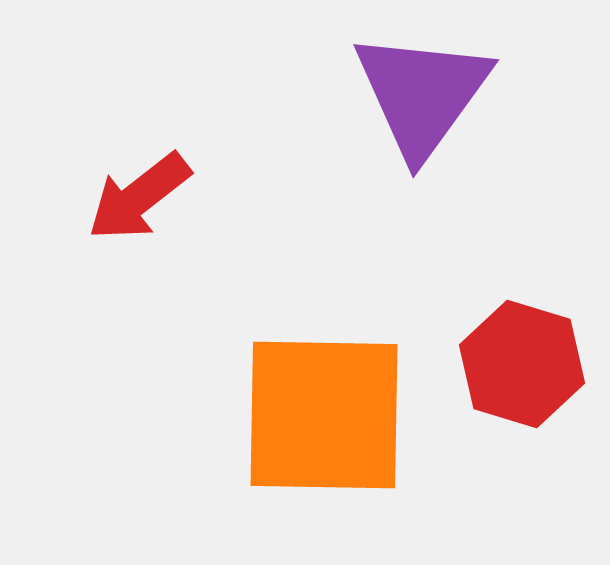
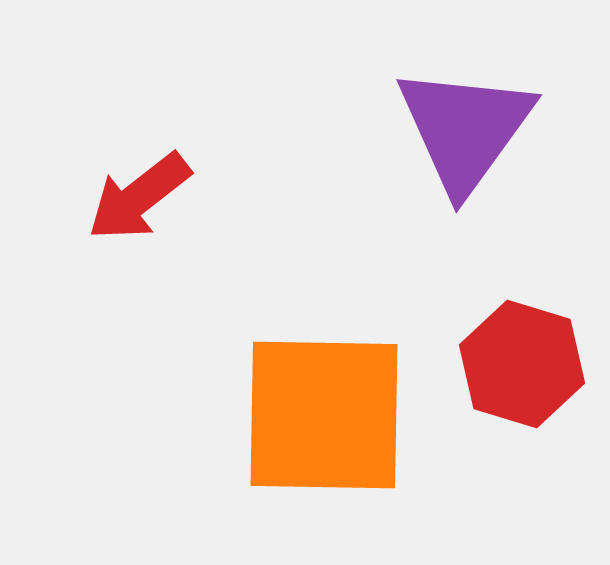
purple triangle: moved 43 px right, 35 px down
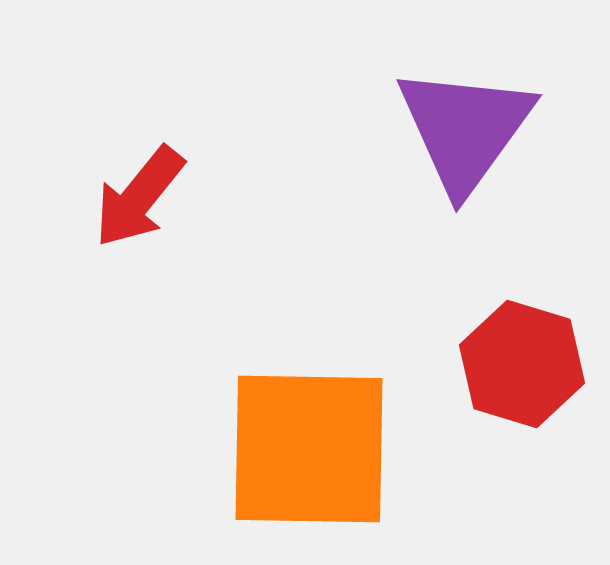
red arrow: rotated 13 degrees counterclockwise
orange square: moved 15 px left, 34 px down
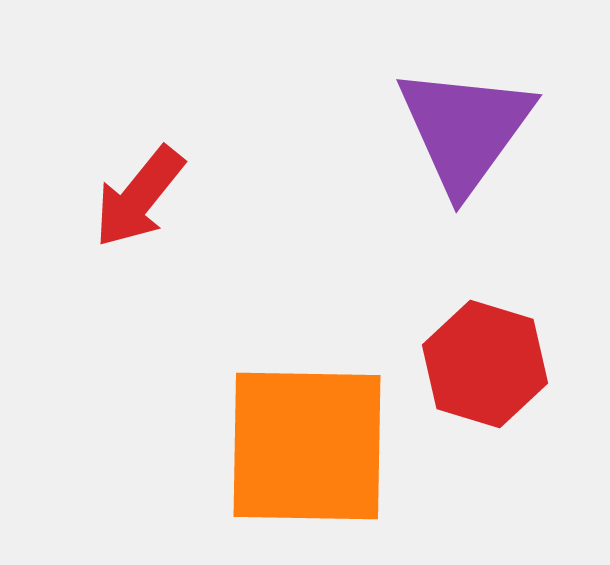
red hexagon: moved 37 px left
orange square: moved 2 px left, 3 px up
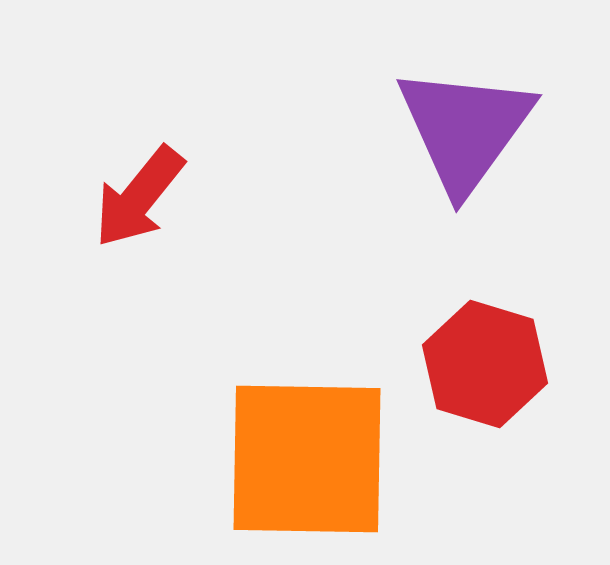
orange square: moved 13 px down
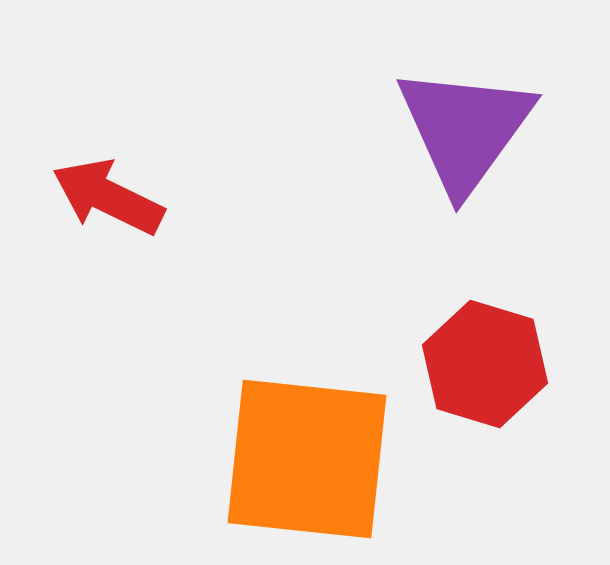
red arrow: moved 31 px left; rotated 77 degrees clockwise
orange square: rotated 5 degrees clockwise
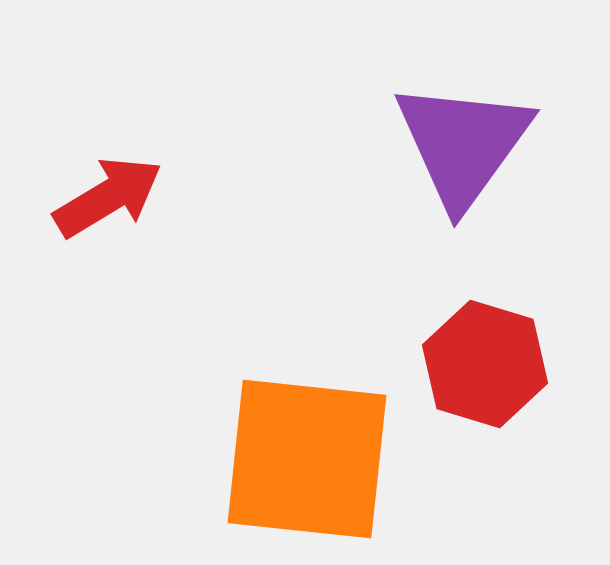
purple triangle: moved 2 px left, 15 px down
red arrow: rotated 123 degrees clockwise
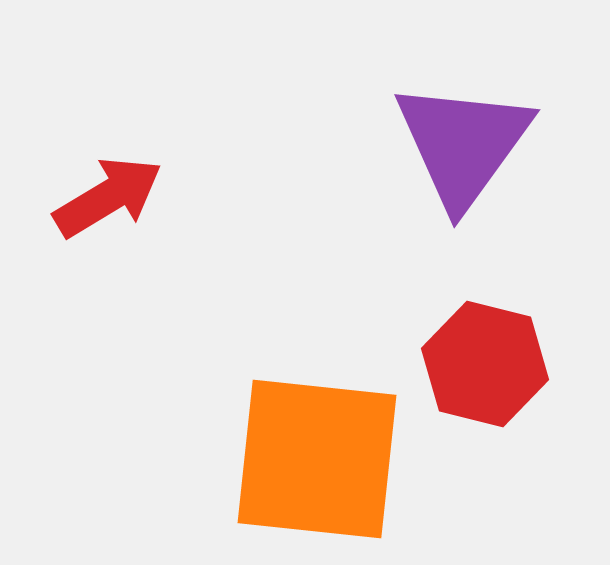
red hexagon: rotated 3 degrees counterclockwise
orange square: moved 10 px right
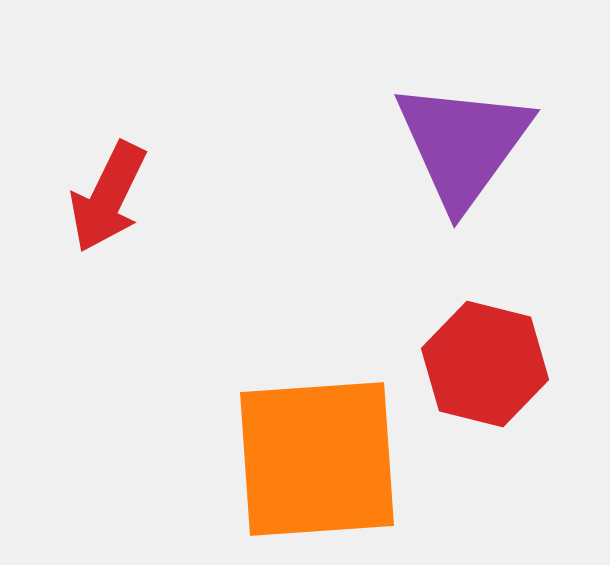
red arrow: rotated 147 degrees clockwise
orange square: rotated 10 degrees counterclockwise
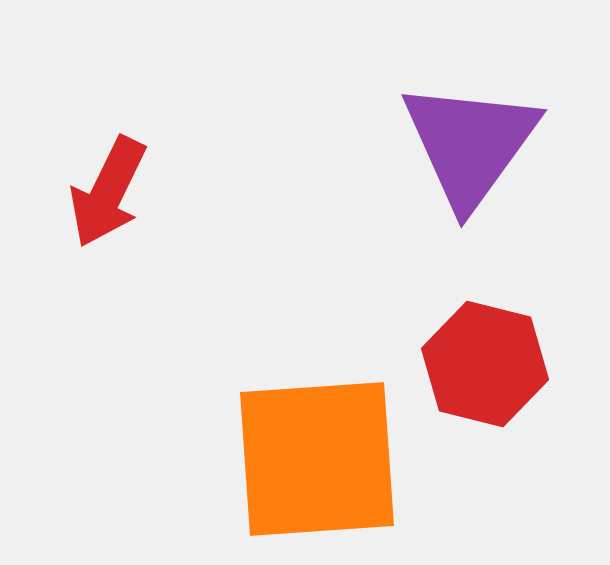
purple triangle: moved 7 px right
red arrow: moved 5 px up
